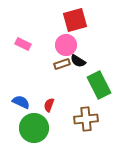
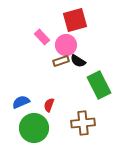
pink rectangle: moved 19 px right, 7 px up; rotated 21 degrees clockwise
brown rectangle: moved 1 px left, 3 px up
blue semicircle: rotated 48 degrees counterclockwise
brown cross: moved 3 px left, 4 px down
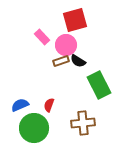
blue semicircle: moved 1 px left, 3 px down
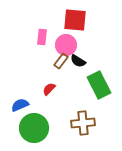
red square: rotated 20 degrees clockwise
pink rectangle: rotated 49 degrees clockwise
brown rectangle: rotated 35 degrees counterclockwise
red semicircle: moved 16 px up; rotated 24 degrees clockwise
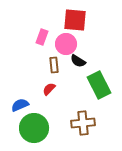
pink rectangle: rotated 14 degrees clockwise
pink circle: moved 1 px up
brown rectangle: moved 7 px left, 4 px down; rotated 42 degrees counterclockwise
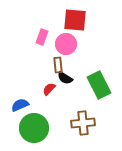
black semicircle: moved 13 px left, 17 px down
brown rectangle: moved 4 px right
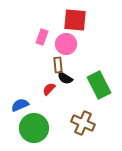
brown cross: rotated 30 degrees clockwise
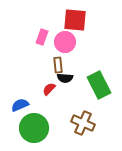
pink circle: moved 1 px left, 2 px up
black semicircle: rotated 28 degrees counterclockwise
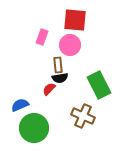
pink circle: moved 5 px right, 3 px down
black semicircle: moved 5 px left; rotated 14 degrees counterclockwise
brown cross: moved 7 px up
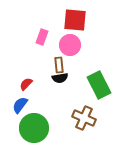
brown rectangle: moved 1 px right
red semicircle: moved 23 px left, 5 px up
blue semicircle: rotated 30 degrees counterclockwise
brown cross: moved 1 px right, 2 px down
